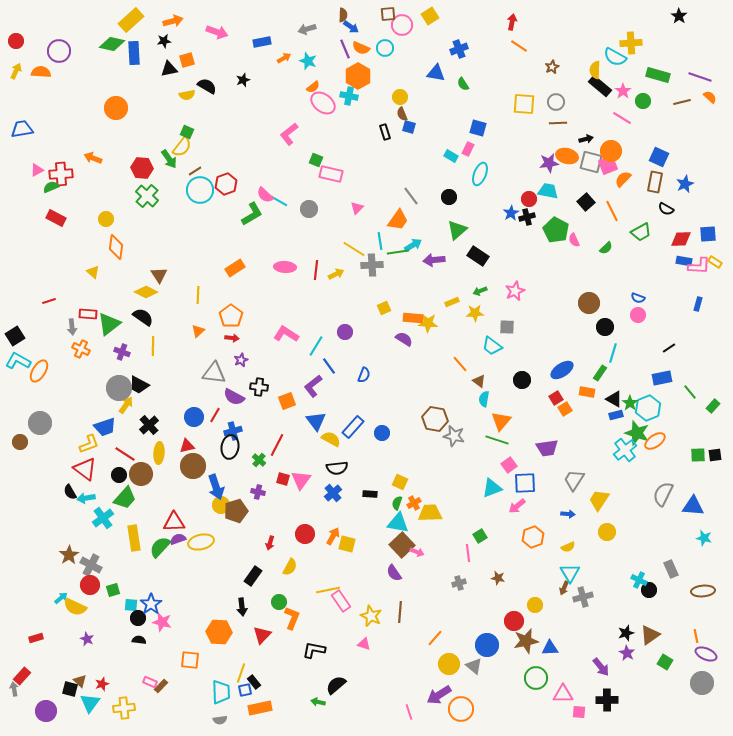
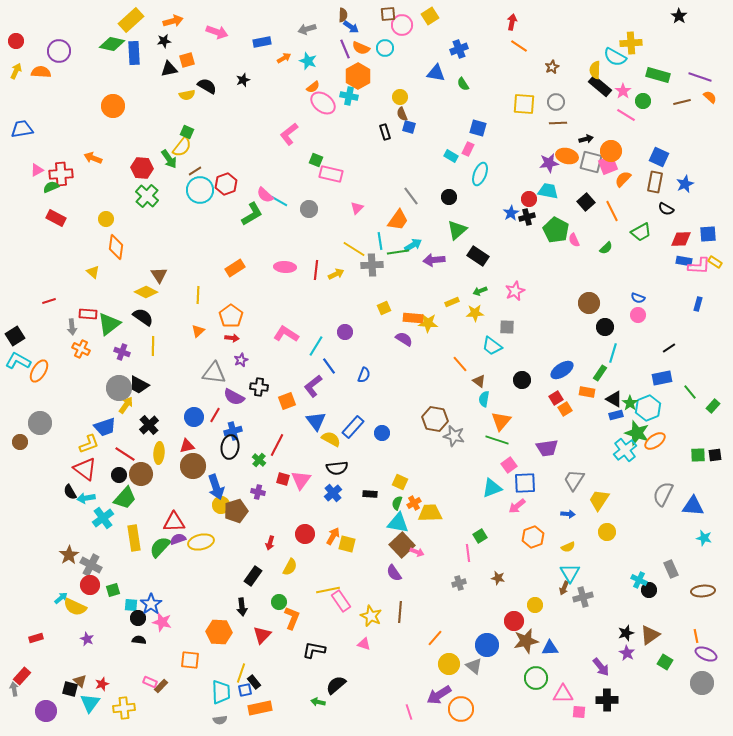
orange circle at (116, 108): moved 3 px left, 2 px up
pink line at (622, 118): moved 4 px right, 3 px up
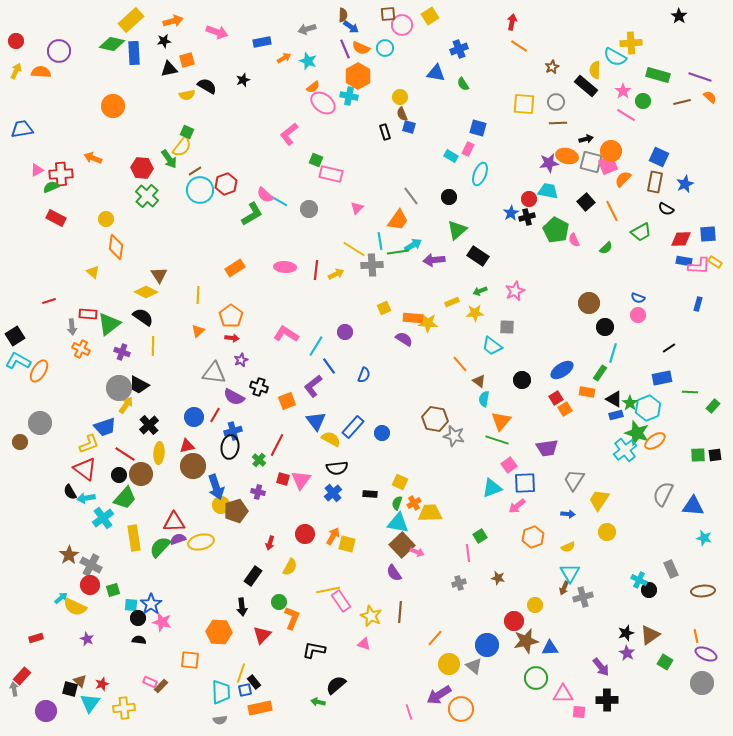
black rectangle at (600, 86): moved 14 px left
black cross at (259, 387): rotated 12 degrees clockwise
green line at (690, 392): rotated 49 degrees counterclockwise
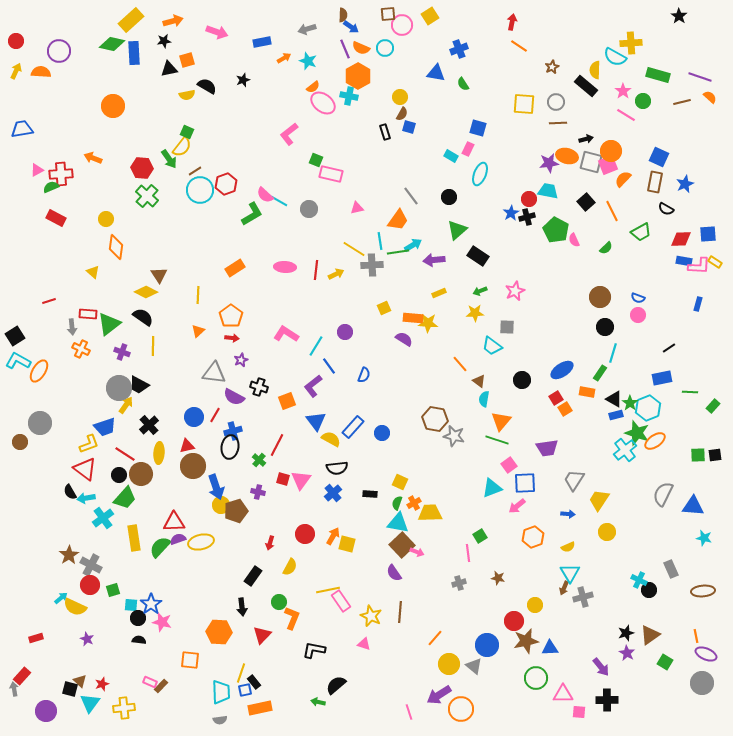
brown semicircle at (402, 114): rotated 128 degrees counterclockwise
pink triangle at (357, 208): rotated 32 degrees clockwise
yellow rectangle at (452, 302): moved 13 px left, 9 px up
brown circle at (589, 303): moved 11 px right, 6 px up
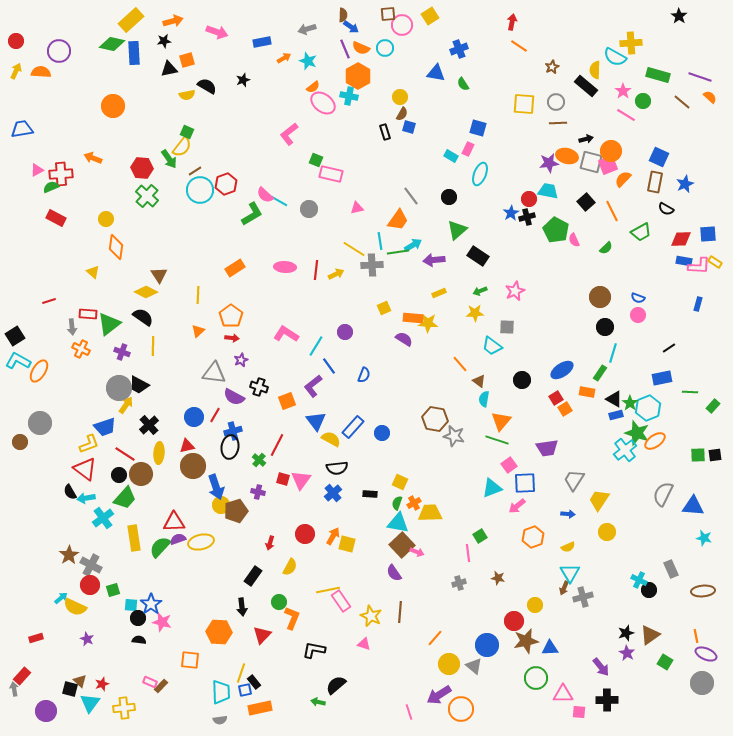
brown line at (682, 102): rotated 54 degrees clockwise
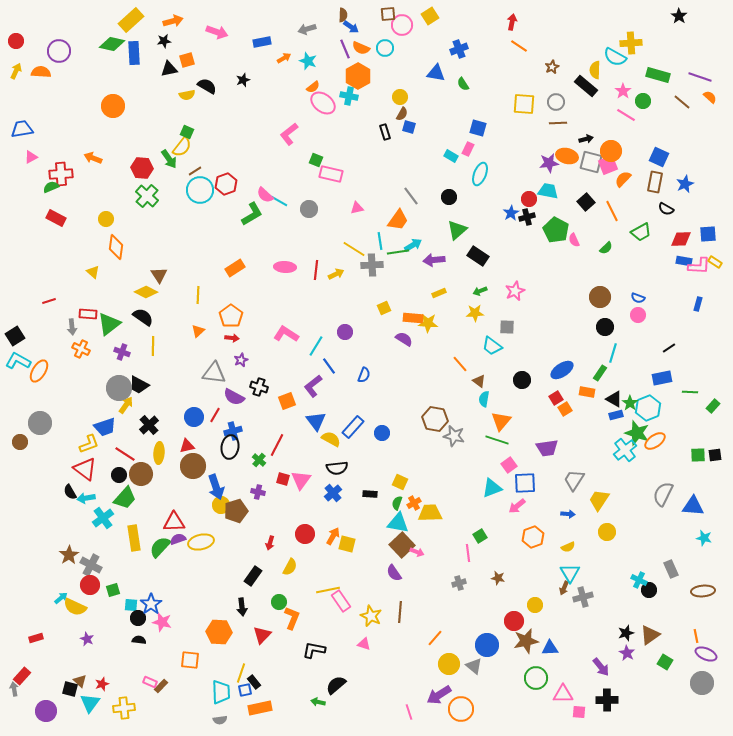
pink triangle at (37, 170): moved 6 px left, 13 px up
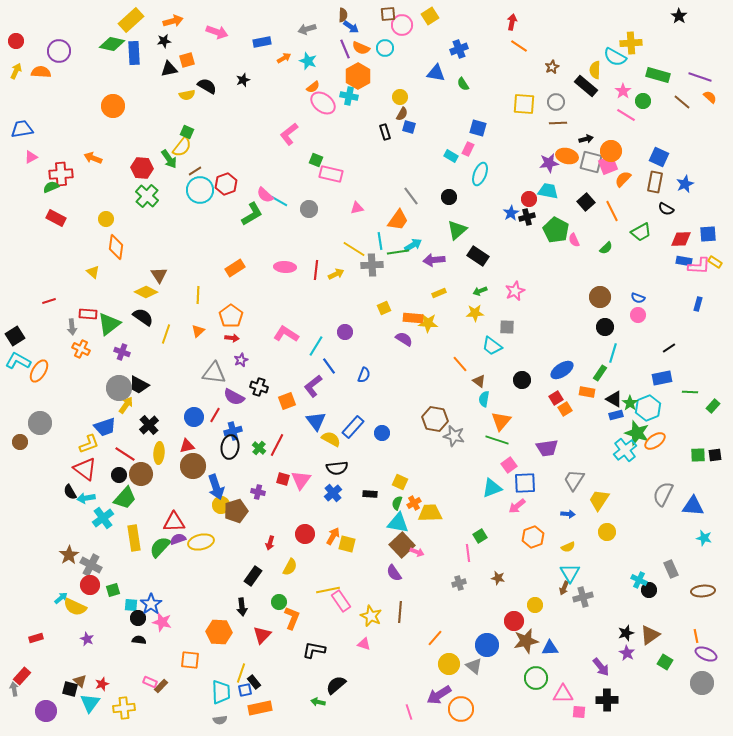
yellow line at (153, 346): moved 13 px right, 12 px up; rotated 18 degrees clockwise
green cross at (259, 460): moved 12 px up
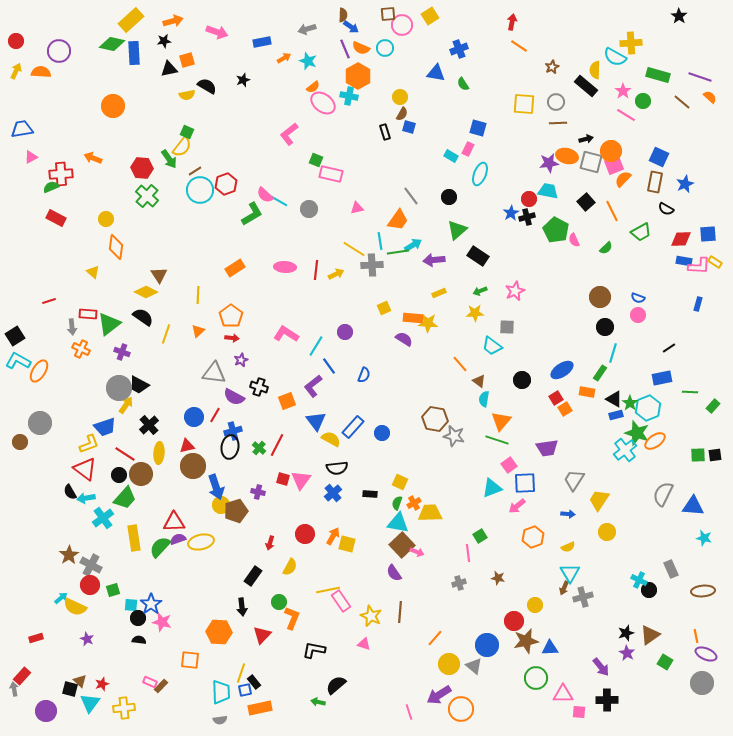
pink square at (608, 165): moved 6 px right
